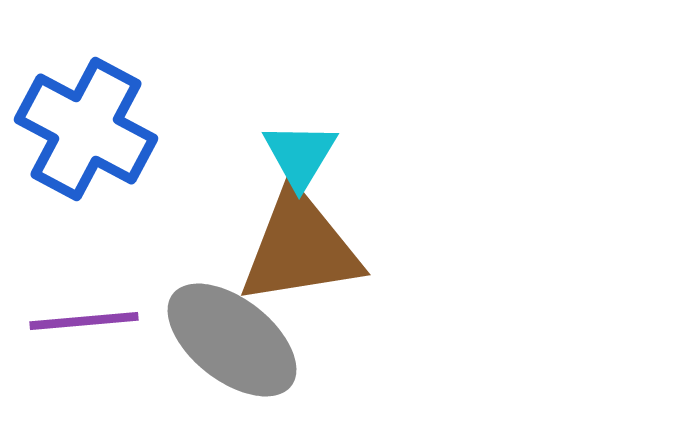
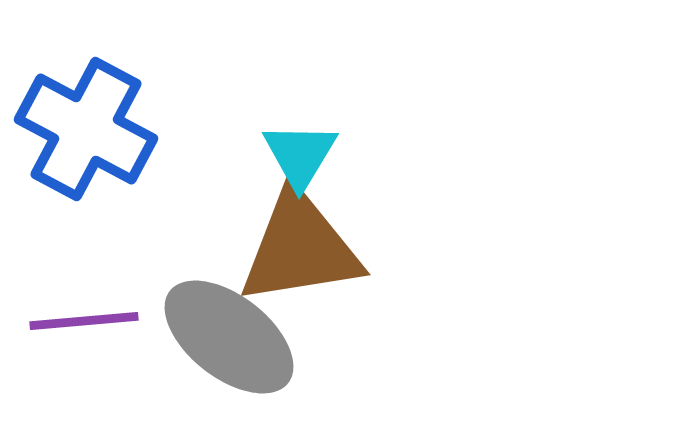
gray ellipse: moved 3 px left, 3 px up
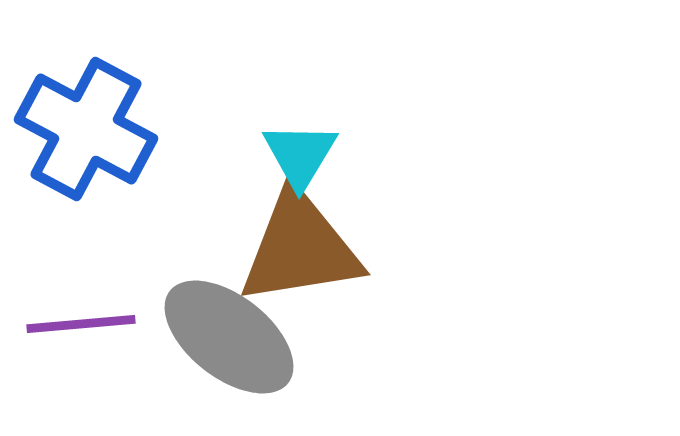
purple line: moved 3 px left, 3 px down
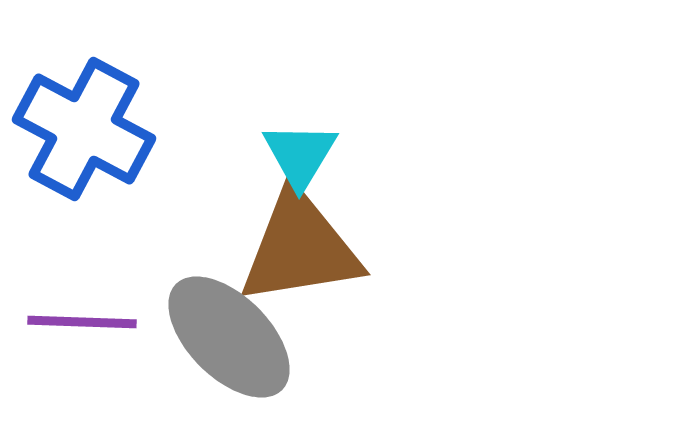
blue cross: moved 2 px left
purple line: moved 1 px right, 2 px up; rotated 7 degrees clockwise
gray ellipse: rotated 7 degrees clockwise
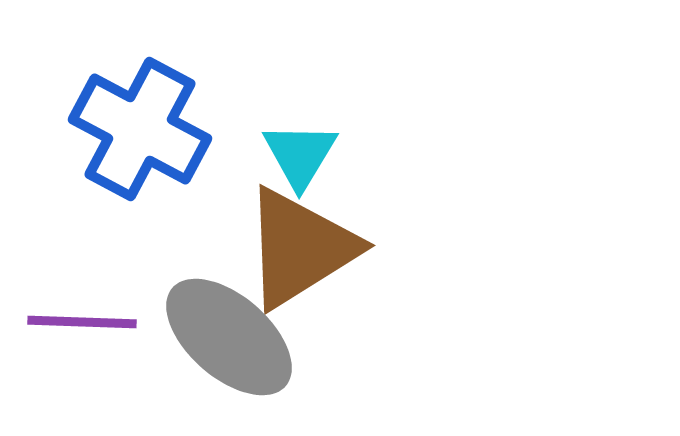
blue cross: moved 56 px right
brown triangle: rotated 23 degrees counterclockwise
gray ellipse: rotated 4 degrees counterclockwise
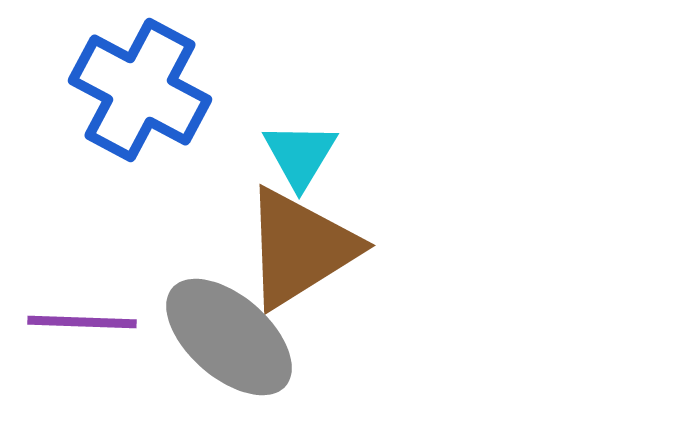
blue cross: moved 39 px up
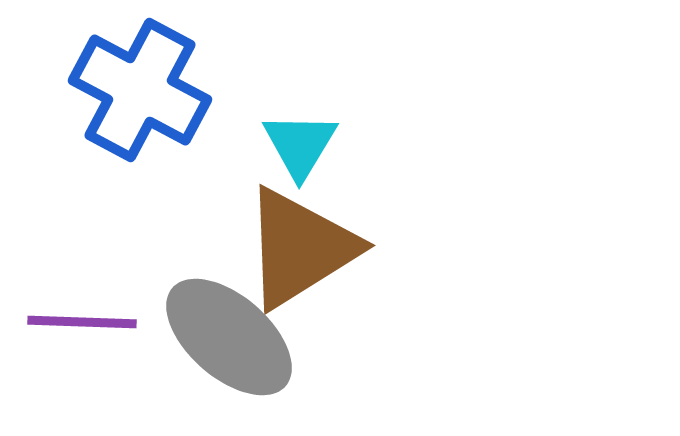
cyan triangle: moved 10 px up
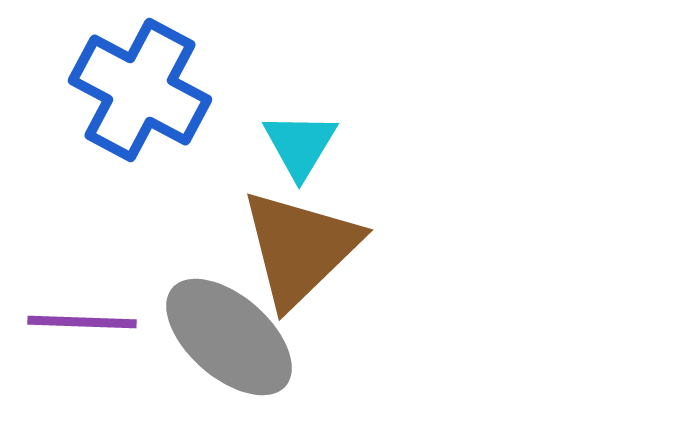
brown triangle: rotated 12 degrees counterclockwise
